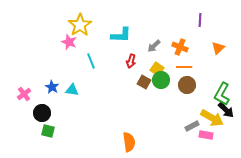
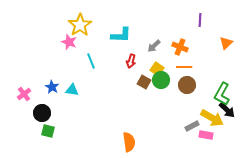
orange triangle: moved 8 px right, 5 px up
black arrow: moved 1 px right
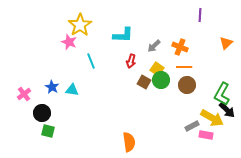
purple line: moved 5 px up
cyan L-shape: moved 2 px right
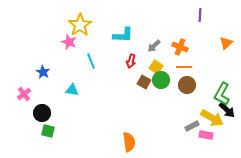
yellow square: moved 1 px left, 2 px up
blue star: moved 9 px left, 15 px up
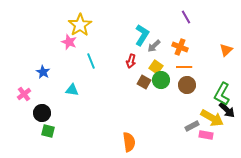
purple line: moved 14 px left, 2 px down; rotated 32 degrees counterclockwise
cyan L-shape: moved 19 px right; rotated 60 degrees counterclockwise
orange triangle: moved 7 px down
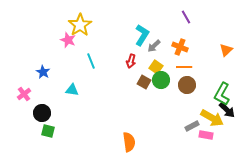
pink star: moved 1 px left, 2 px up
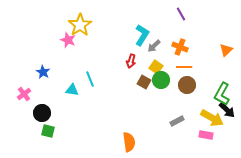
purple line: moved 5 px left, 3 px up
cyan line: moved 1 px left, 18 px down
gray rectangle: moved 15 px left, 5 px up
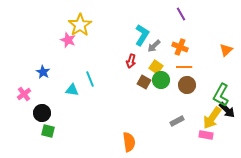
green L-shape: moved 1 px left, 1 px down
yellow arrow: rotated 95 degrees clockwise
